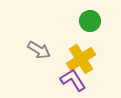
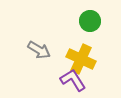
yellow cross: rotated 32 degrees counterclockwise
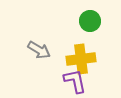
yellow cross: rotated 32 degrees counterclockwise
purple L-shape: moved 2 px right, 1 px down; rotated 20 degrees clockwise
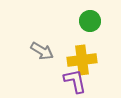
gray arrow: moved 3 px right, 1 px down
yellow cross: moved 1 px right, 1 px down
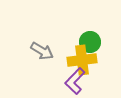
green circle: moved 21 px down
purple L-shape: rotated 124 degrees counterclockwise
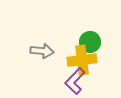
gray arrow: rotated 25 degrees counterclockwise
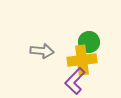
green circle: moved 1 px left
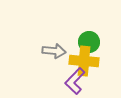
gray arrow: moved 12 px right
yellow cross: moved 2 px right, 1 px down; rotated 12 degrees clockwise
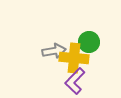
gray arrow: rotated 15 degrees counterclockwise
yellow cross: moved 10 px left, 3 px up
